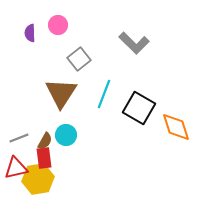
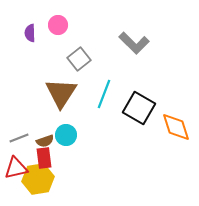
brown semicircle: rotated 42 degrees clockwise
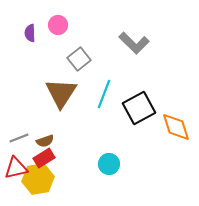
black square: rotated 32 degrees clockwise
cyan circle: moved 43 px right, 29 px down
red rectangle: rotated 65 degrees clockwise
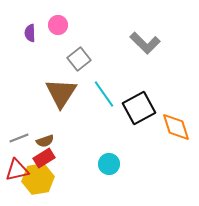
gray L-shape: moved 11 px right
cyan line: rotated 56 degrees counterclockwise
red triangle: moved 1 px right, 2 px down
